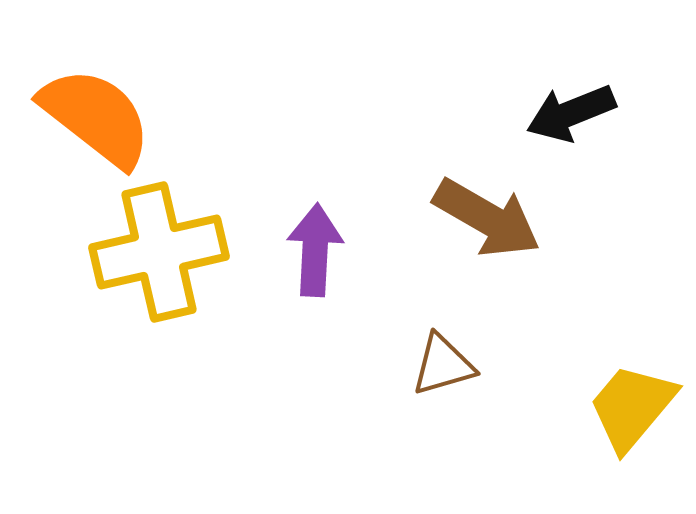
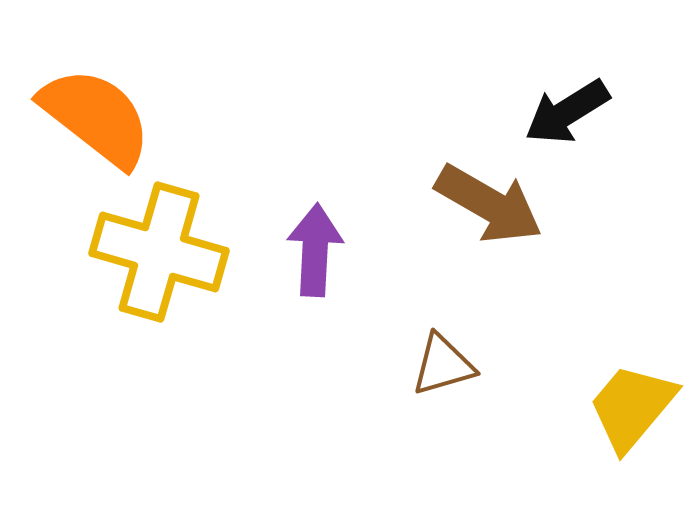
black arrow: moved 4 px left, 1 px up; rotated 10 degrees counterclockwise
brown arrow: moved 2 px right, 14 px up
yellow cross: rotated 29 degrees clockwise
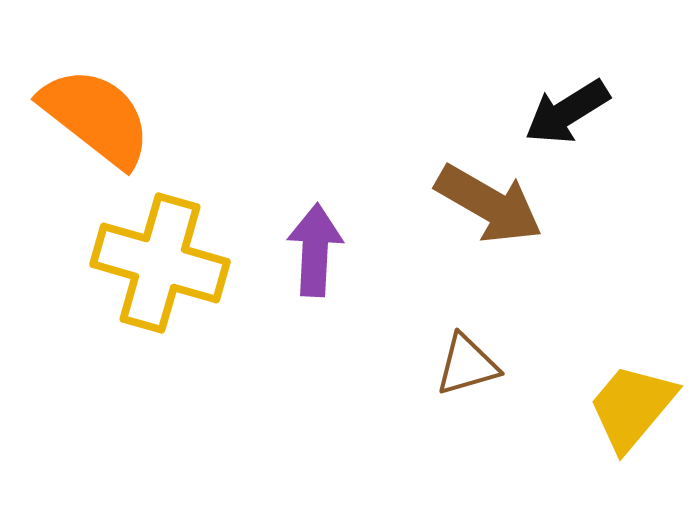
yellow cross: moved 1 px right, 11 px down
brown triangle: moved 24 px right
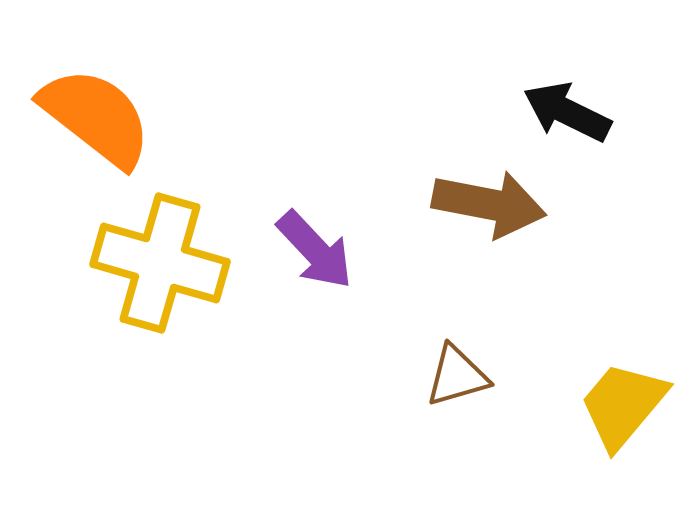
black arrow: rotated 58 degrees clockwise
brown arrow: rotated 19 degrees counterclockwise
purple arrow: rotated 134 degrees clockwise
brown triangle: moved 10 px left, 11 px down
yellow trapezoid: moved 9 px left, 2 px up
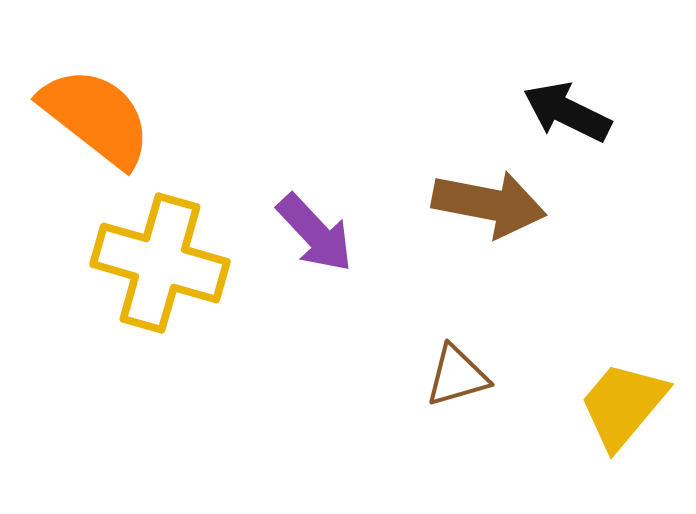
purple arrow: moved 17 px up
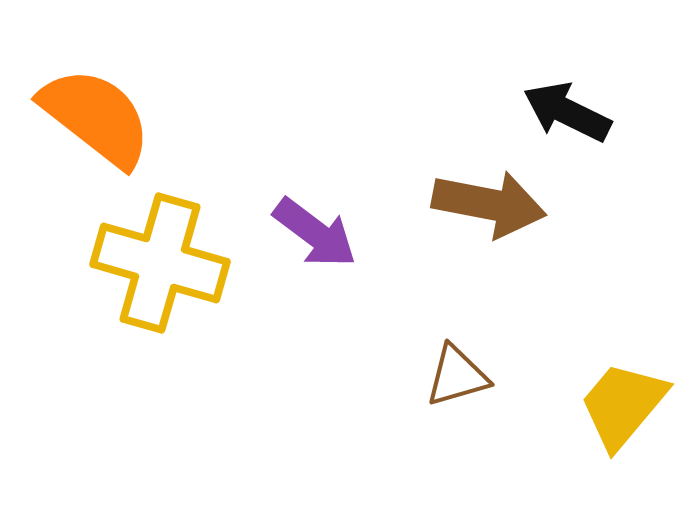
purple arrow: rotated 10 degrees counterclockwise
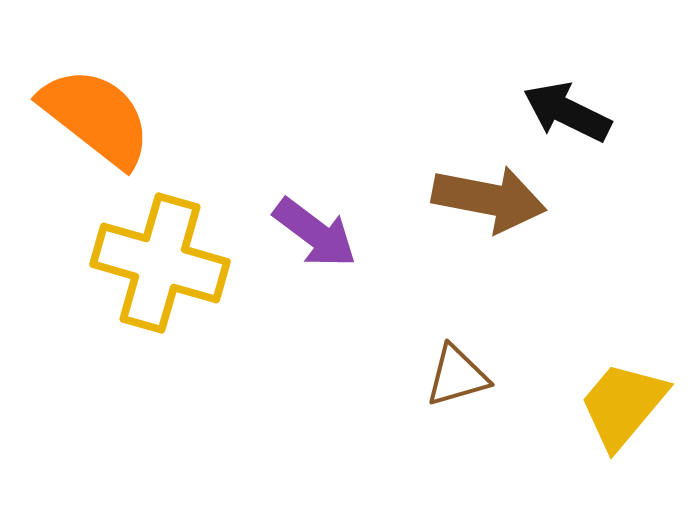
brown arrow: moved 5 px up
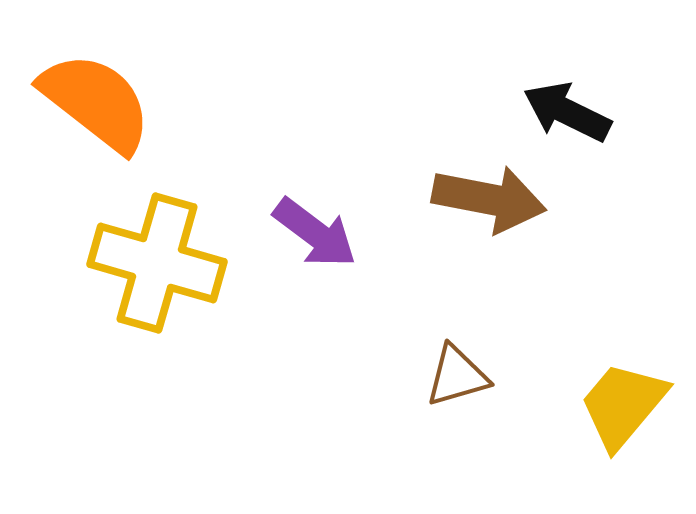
orange semicircle: moved 15 px up
yellow cross: moved 3 px left
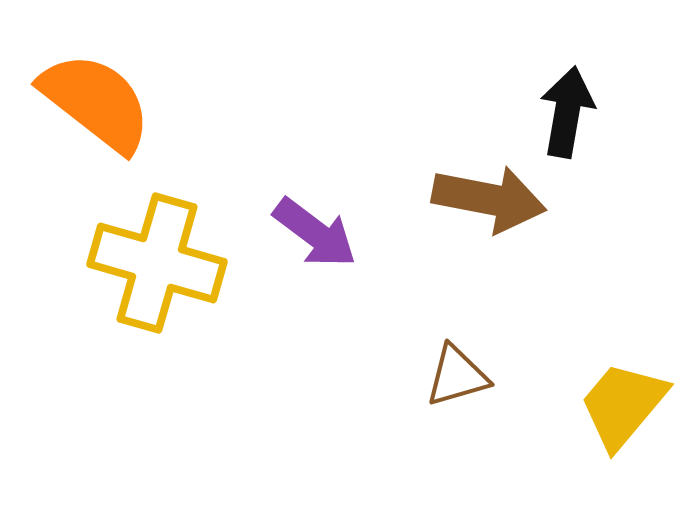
black arrow: rotated 74 degrees clockwise
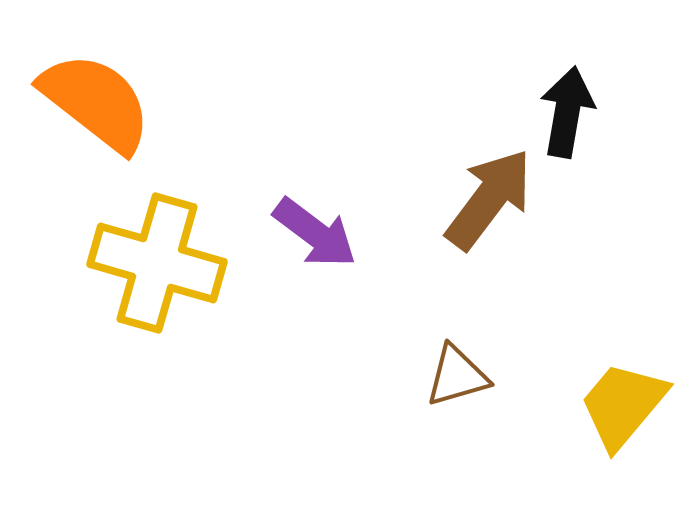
brown arrow: rotated 64 degrees counterclockwise
